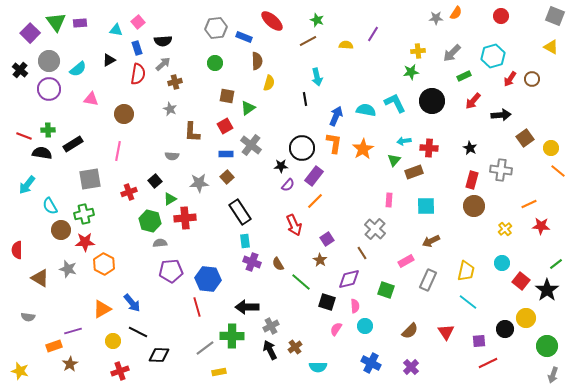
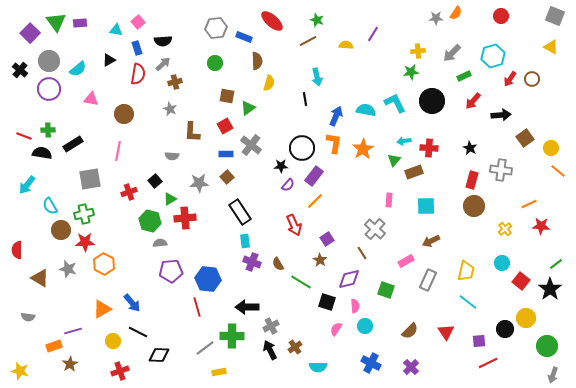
green line at (301, 282): rotated 10 degrees counterclockwise
black star at (547, 290): moved 3 px right, 1 px up
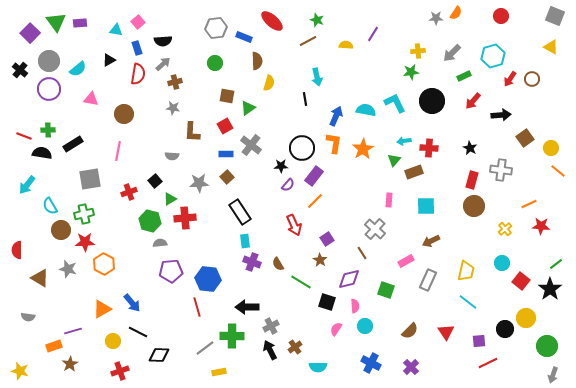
gray star at (170, 109): moved 3 px right, 1 px up; rotated 16 degrees counterclockwise
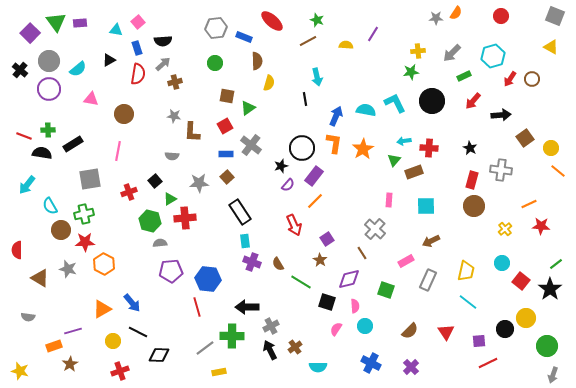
gray star at (173, 108): moved 1 px right, 8 px down
black star at (281, 166): rotated 16 degrees counterclockwise
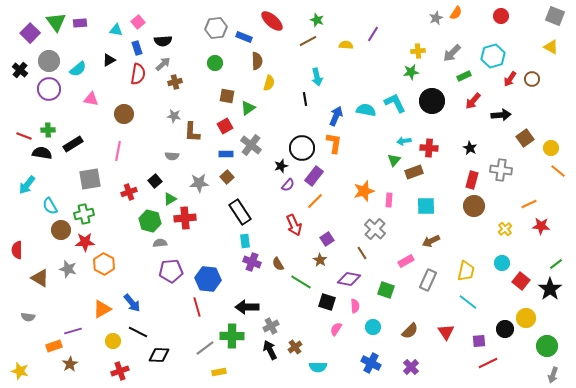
gray star at (436, 18): rotated 24 degrees counterclockwise
orange star at (363, 149): moved 1 px right, 42 px down; rotated 15 degrees clockwise
purple diamond at (349, 279): rotated 25 degrees clockwise
cyan circle at (365, 326): moved 8 px right, 1 px down
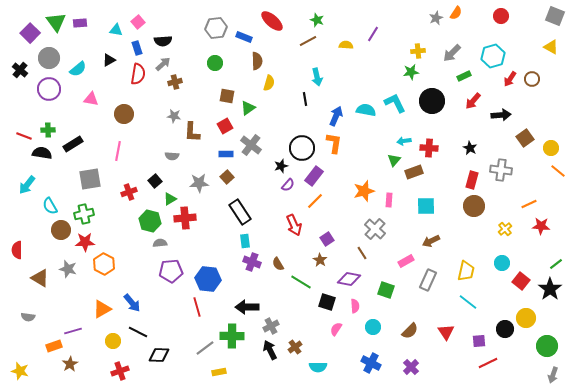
gray circle at (49, 61): moved 3 px up
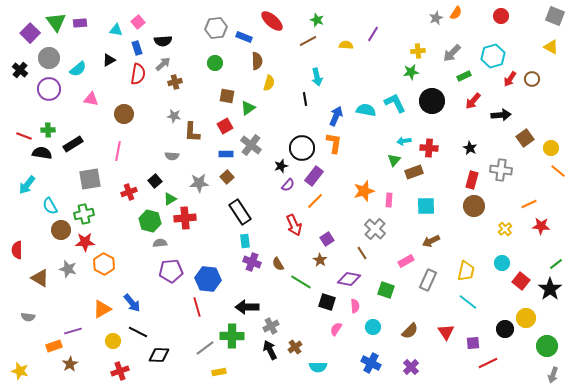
purple square at (479, 341): moved 6 px left, 2 px down
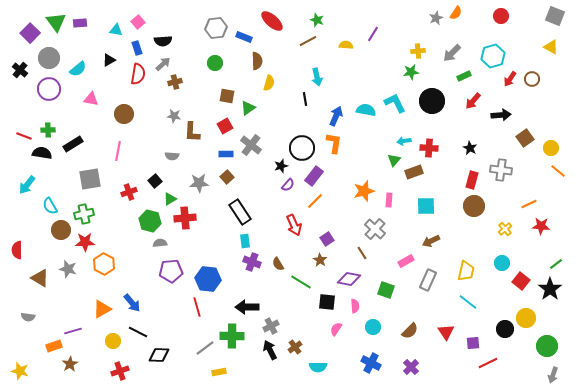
black square at (327, 302): rotated 12 degrees counterclockwise
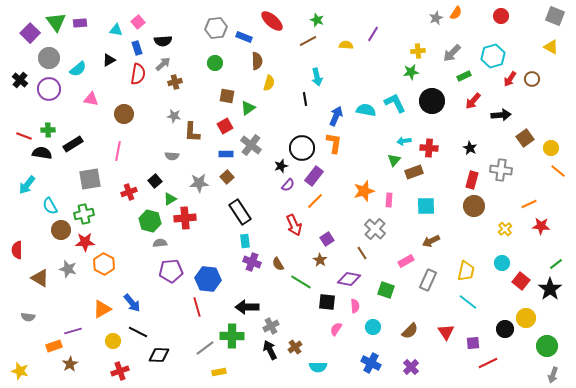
black cross at (20, 70): moved 10 px down
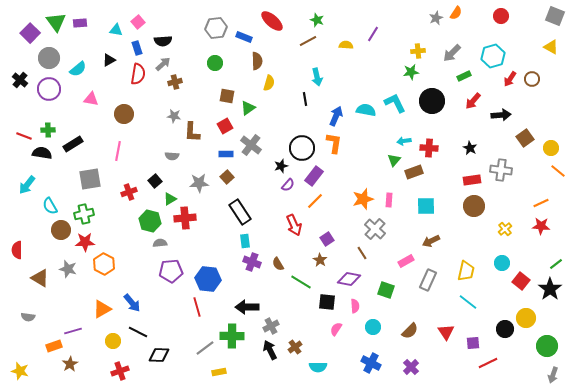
red rectangle at (472, 180): rotated 66 degrees clockwise
orange star at (364, 191): moved 1 px left, 8 px down
orange line at (529, 204): moved 12 px right, 1 px up
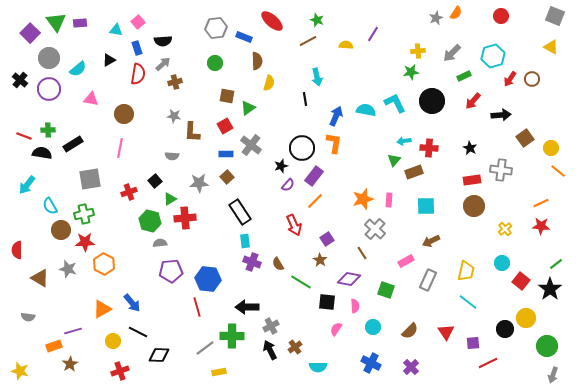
pink line at (118, 151): moved 2 px right, 3 px up
